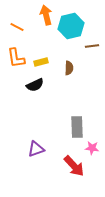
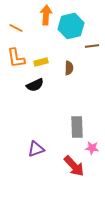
orange arrow: rotated 18 degrees clockwise
orange line: moved 1 px left, 1 px down
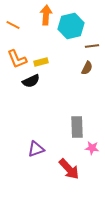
orange line: moved 3 px left, 3 px up
orange L-shape: moved 1 px right, 1 px down; rotated 15 degrees counterclockwise
brown semicircle: moved 18 px right; rotated 24 degrees clockwise
black semicircle: moved 4 px left, 4 px up
red arrow: moved 5 px left, 3 px down
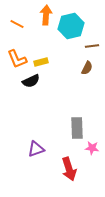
orange line: moved 4 px right, 1 px up
gray rectangle: moved 1 px down
red arrow: rotated 25 degrees clockwise
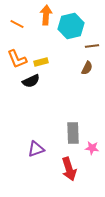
gray rectangle: moved 4 px left, 5 px down
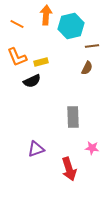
orange L-shape: moved 2 px up
black semicircle: moved 1 px right
gray rectangle: moved 16 px up
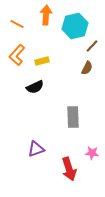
cyan hexagon: moved 4 px right
brown line: rotated 40 degrees counterclockwise
orange L-shape: moved 2 px up; rotated 65 degrees clockwise
yellow rectangle: moved 1 px right, 1 px up
black semicircle: moved 3 px right, 6 px down
pink star: moved 5 px down
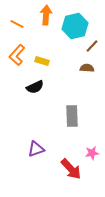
yellow rectangle: rotated 32 degrees clockwise
brown semicircle: rotated 112 degrees counterclockwise
gray rectangle: moved 1 px left, 1 px up
pink star: rotated 16 degrees counterclockwise
red arrow: moved 2 px right; rotated 25 degrees counterclockwise
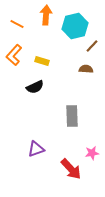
orange L-shape: moved 3 px left
brown semicircle: moved 1 px left, 1 px down
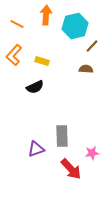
gray rectangle: moved 10 px left, 20 px down
